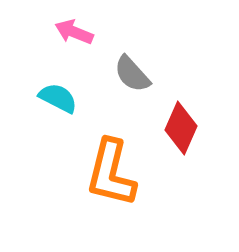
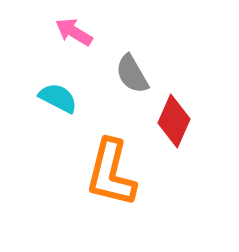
pink arrow: rotated 9 degrees clockwise
gray semicircle: rotated 12 degrees clockwise
red diamond: moved 7 px left, 7 px up
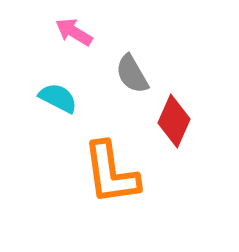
orange L-shape: rotated 22 degrees counterclockwise
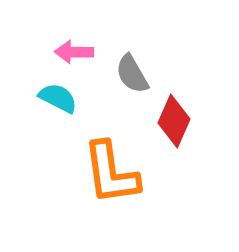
pink arrow: moved 20 px down; rotated 30 degrees counterclockwise
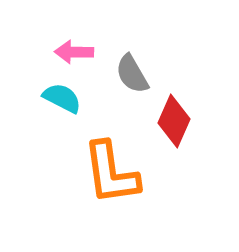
cyan semicircle: moved 4 px right
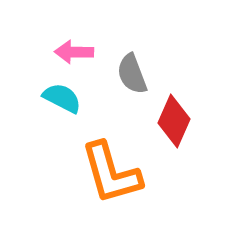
gray semicircle: rotated 9 degrees clockwise
orange L-shape: rotated 8 degrees counterclockwise
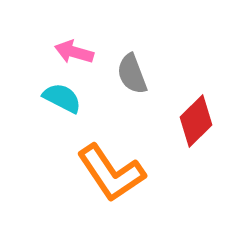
pink arrow: rotated 15 degrees clockwise
red diamond: moved 22 px right; rotated 21 degrees clockwise
orange L-shape: rotated 18 degrees counterclockwise
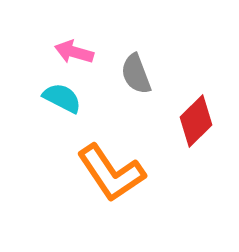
gray semicircle: moved 4 px right
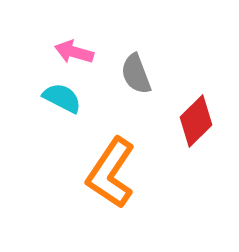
orange L-shape: rotated 68 degrees clockwise
